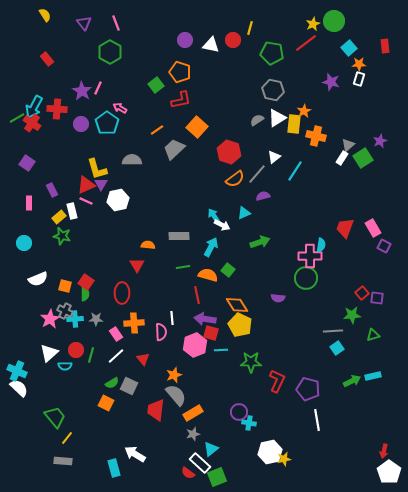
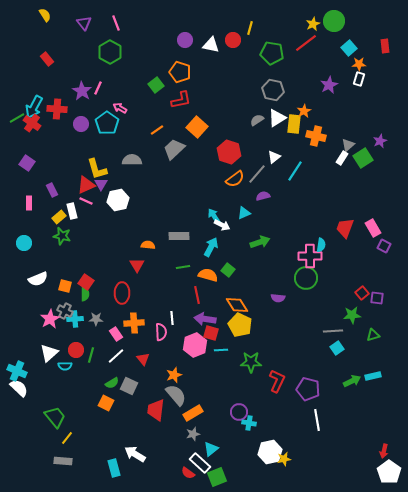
purple star at (331, 82): moved 2 px left, 3 px down; rotated 30 degrees clockwise
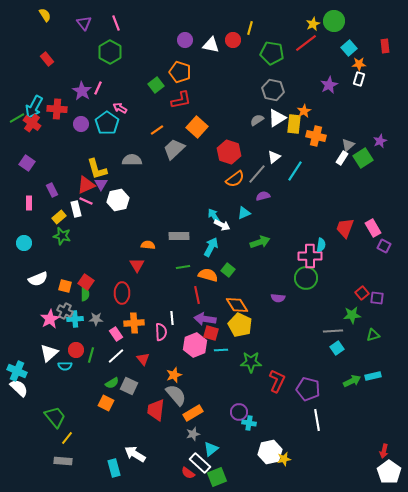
white rectangle at (72, 211): moved 4 px right, 2 px up
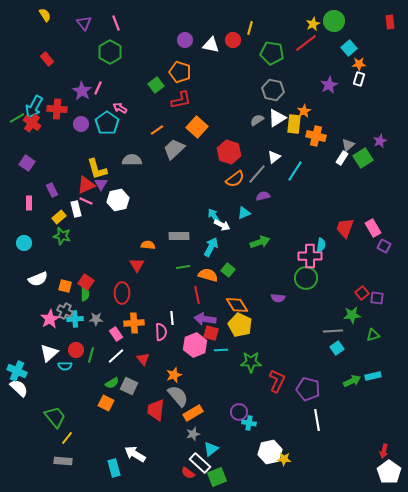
red rectangle at (385, 46): moved 5 px right, 24 px up
gray semicircle at (176, 395): moved 2 px right, 1 px down
yellow star at (284, 459): rotated 16 degrees clockwise
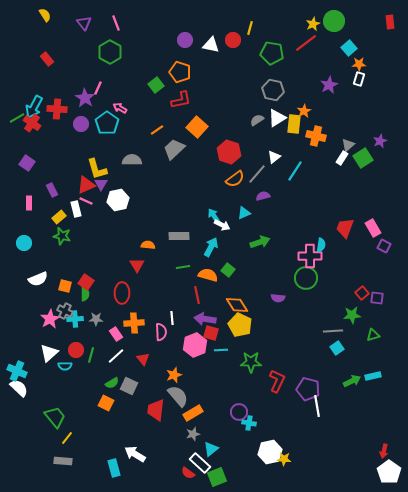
purple star at (82, 91): moved 3 px right, 7 px down
white line at (317, 420): moved 14 px up
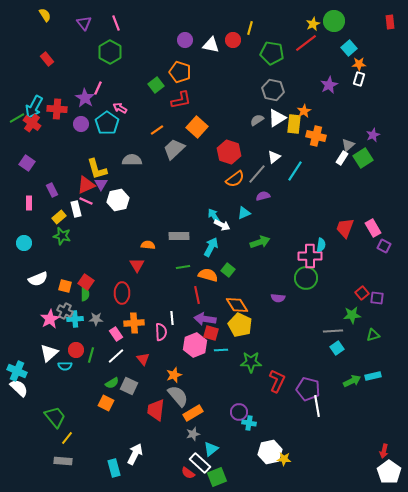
purple star at (380, 141): moved 7 px left, 6 px up
white arrow at (135, 454): rotated 85 degrees clockwise
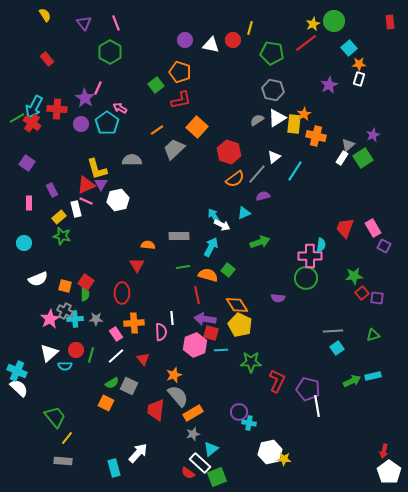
orange star at (304, 111): moved 3 px down
green star at (352, 315): moved 2 px right, 39 px up
white arrow at (135, 454): moved 3 px right, 1 px up; rotated 15 degrees clockwise
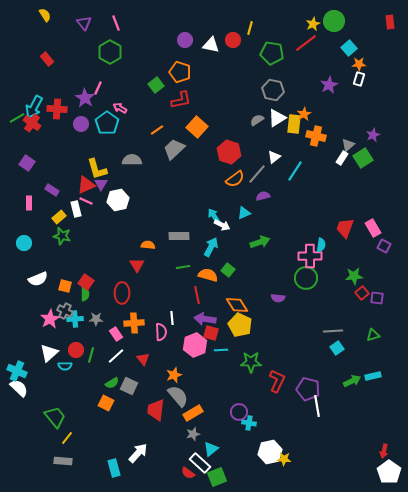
purple rectangle at (52, 190): rotated 32 degrees counterclockwise
